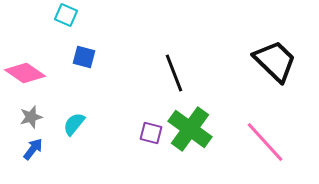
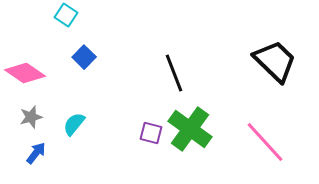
cyan square: rotated 10 degrees clockwise
blue square: rotated 30 degrees clockwise
blue arrow: moved 3 px right, 4 px down
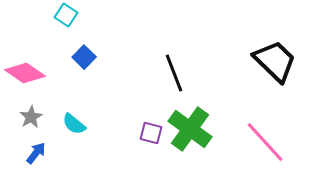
gray star: rotated 15 degrees counterclockwise
cyan semicircle: rotated 90 degrees counterclockwise
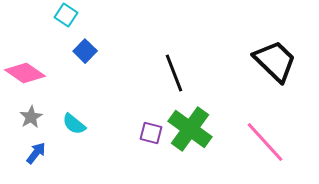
blue square: moved 1 px right, 6 px up
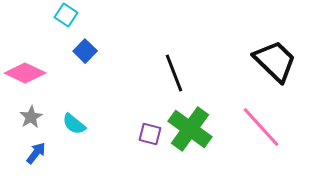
pink diamond: rotated 9 degrees counterclockwise
purple square: moved 1 px left, 1 px down
pink line: moved 4 px left, 15 px up
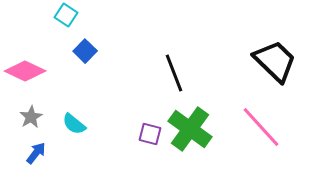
pink diamond: moved 2 px up
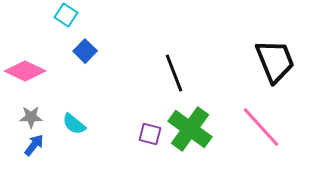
black trapezoid: rotated 24 degrees clockwise
gray star: rotated 30 degrees clockwise
blue arrow: moved 2 px left, 8 px up
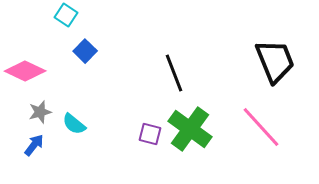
gray star: moved 9 px right, 5 px up; rotated 15 degrees counterclockwise
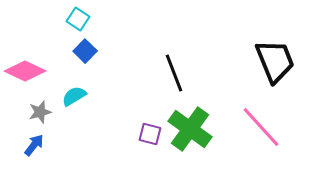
cyan square: moved 12 px right, 4 px down
cyan semicircle: moved 28 px up; rotated 110 degrees clockwise
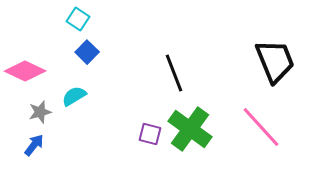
blue square: moved 2 px right, 1 px down
